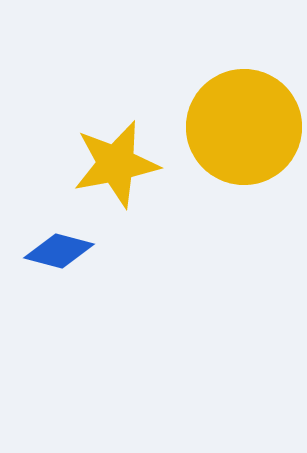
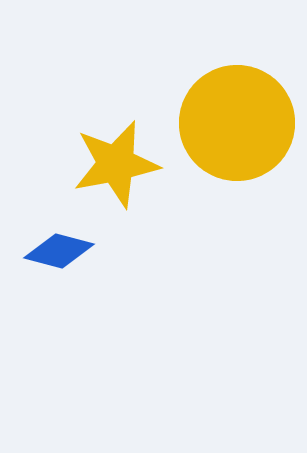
yellow circle: moved 7 px left, 4 px up
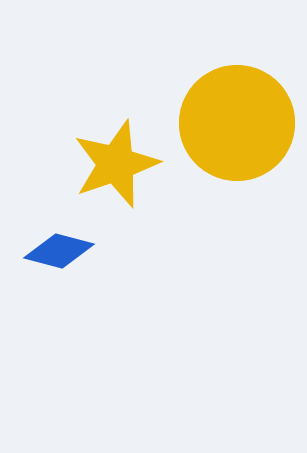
yellow star: rotated 8 degrees counterclockwise
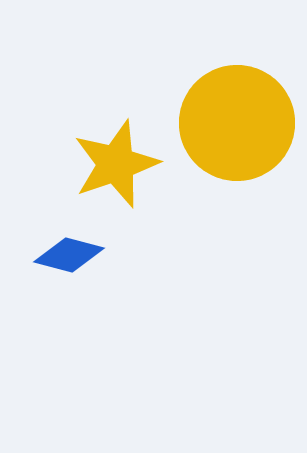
blue diamond: moved 10 px right, 4 px down
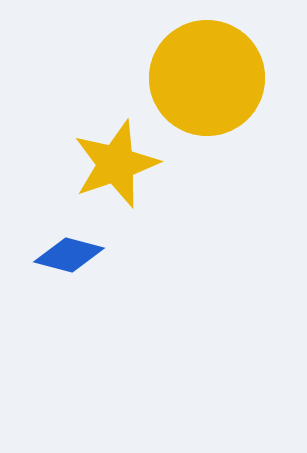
yellow circle: moved 30 px left, 45 px up
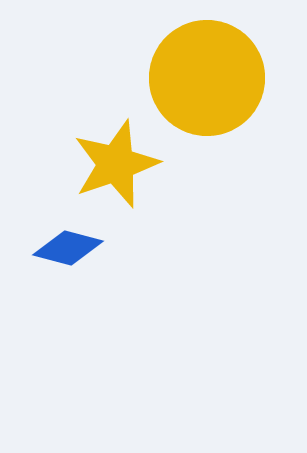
blue diamond: moved 1 px left, 7 px up
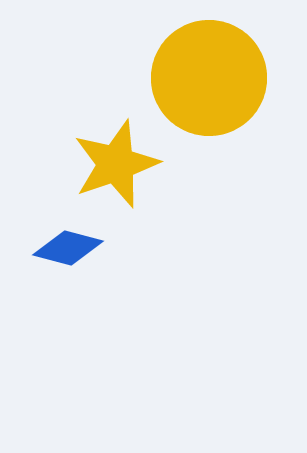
yellow circle: moved 2 px right
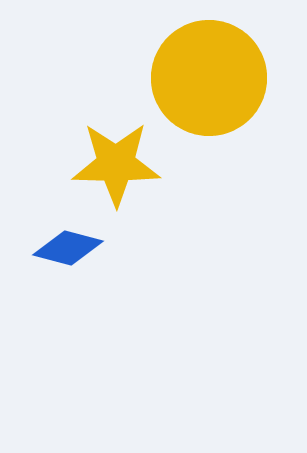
yellow star: rotated 20 degrees clockwise
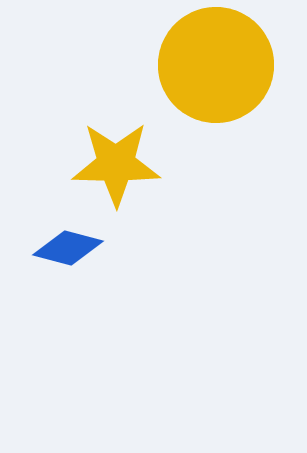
yellow circle: moved 7 px right, 13 px up
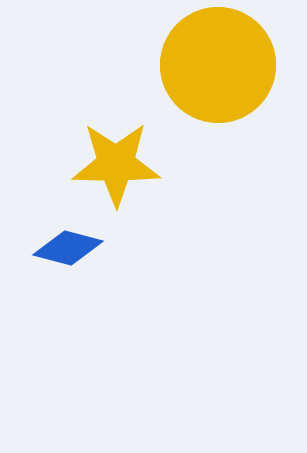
yellow circle: moved 2 px right
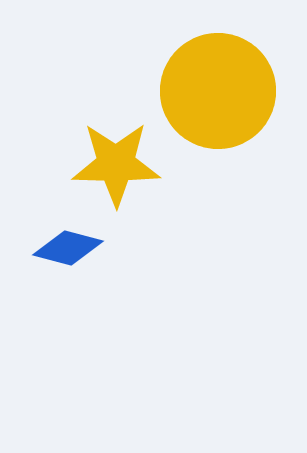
yellow circle: moved 26 px down
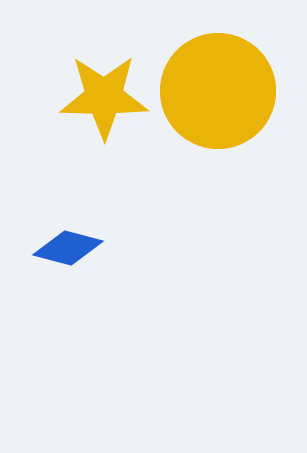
yellow star: moved 12 px left, 67 px up
